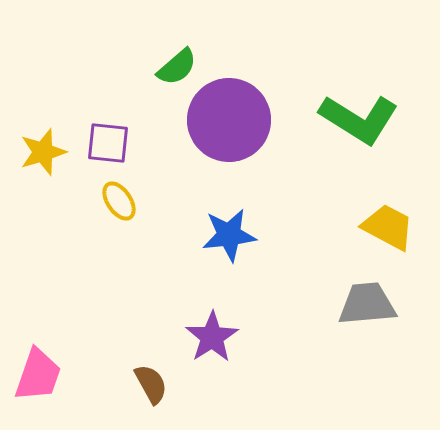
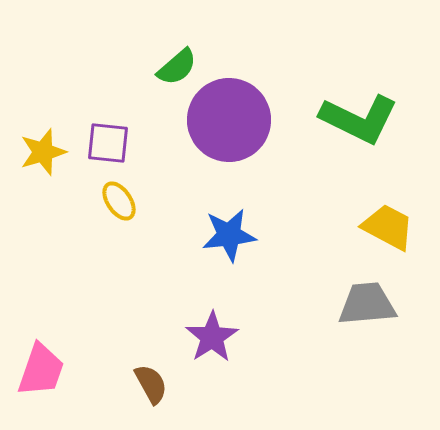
green L-shape: rotated 6 degrees counterclockwise
pink trapezoid: moved 3 px right, 5 px up
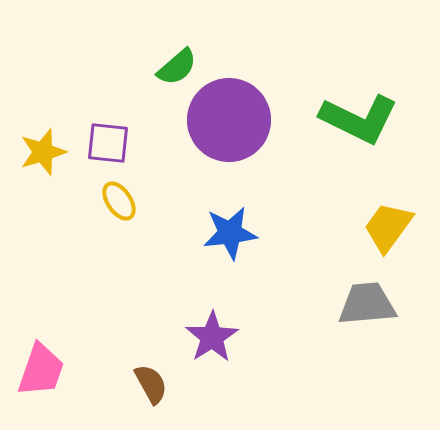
yellow trapezoid: rotated 82 degrees counterclockwise
blue star: moved 1 px right, 2 px up
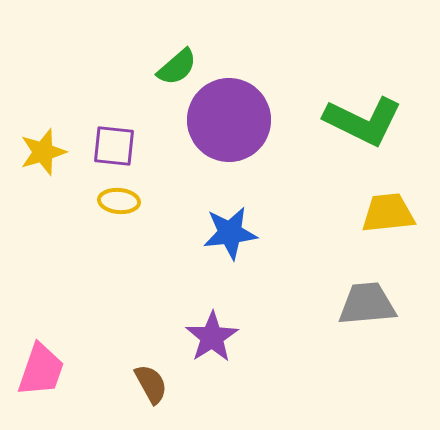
green L-shape: moved 4 px right, 2 px down
purple square: moved 6 px right, 3 px down
yellow ellipse: rotated 51 degrees counterclockwise
yellow trapezoid: moved 14 px up; rotated 48 degrees clockwise
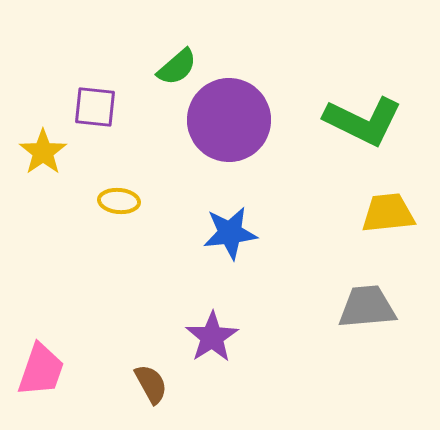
purple square: moved 19 px left, 39 px up
yellow star: rotated 18 degrees counterclockwise
gray trapezoid: moved 3 px down
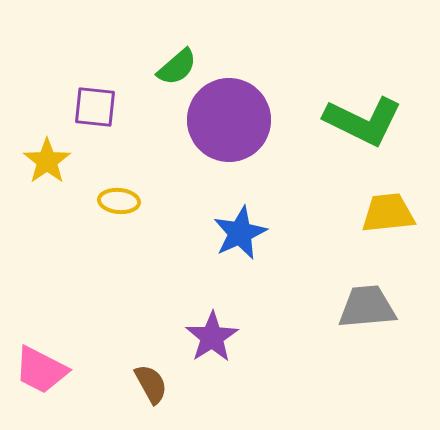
yellow star: moved 4 px right, 9 px down
blue star: moved 10 px right; rotated 18 degrees counterclockwise
pink trapezoid: rotated 98 degrees clockwise
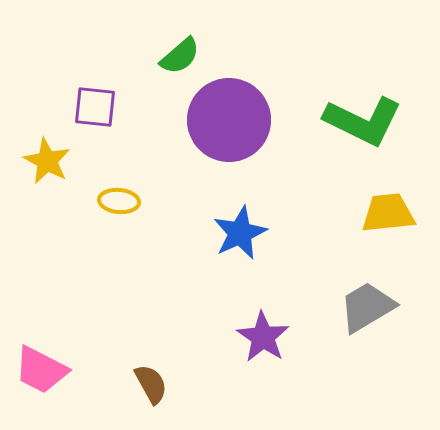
green semicircle: moved 3 px right, 11 px up
yellow star: rotated 9 degrees counterclockwise
gray trapezoid: rotated 26 degrees counterclockwise
purple star: moved 51 px right; rotated 6 degrees counterclockwise
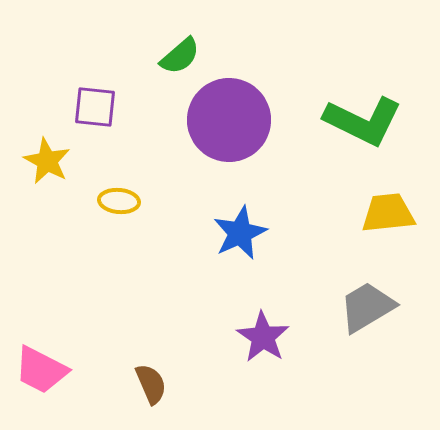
brown semicircle: rotated 6 degrees clockwise
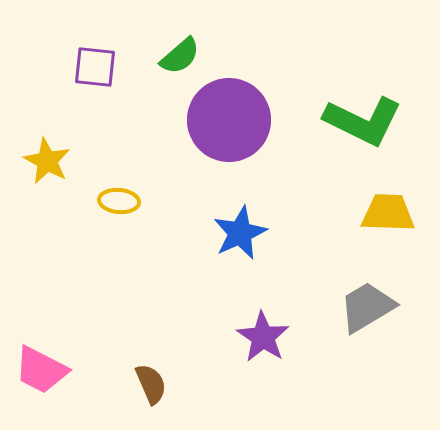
purple square: moved 40 px up
yellow trapezoid: rotated 8 degrees clockwise
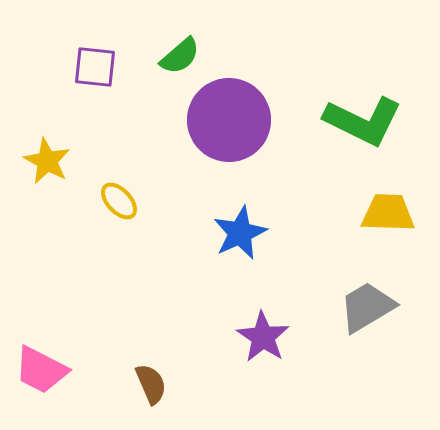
yellow ellipse: rotated 42 degrees clockwise
